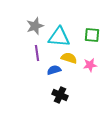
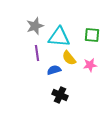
yellow semicircle: rotated 147 degrees counterclockwise
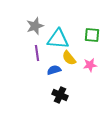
cyan triangle: moved 1 px left, 2 px down
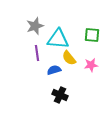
pink star: moved 1 px right
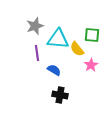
yellow semicircle: moved 8 px right, 9 px up
pink star: rotated 24 degrees counterclockwise
blue semicircle: rotated 48 degrees clockwise
black cross: rotated 14 degrees counterclockwise
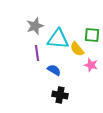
pink star: rotated 24 degrees counterclockwise
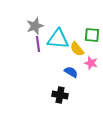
purple line: moved 1 px right, 9 px up
pink star: moved 2 px up
blue semicircle: moved 17 px right, 2 px down
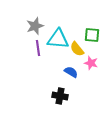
purple line: moved 4 px down
black cross: moved 1 px down
